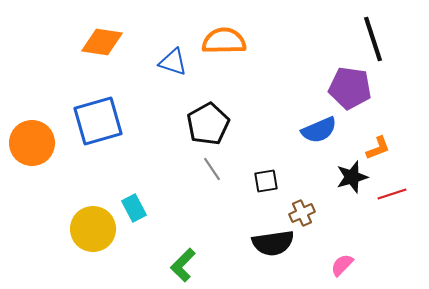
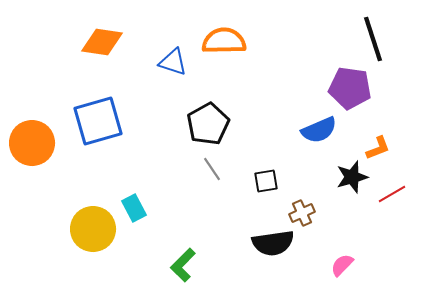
red line: rotated 12 degrees counterclockwise
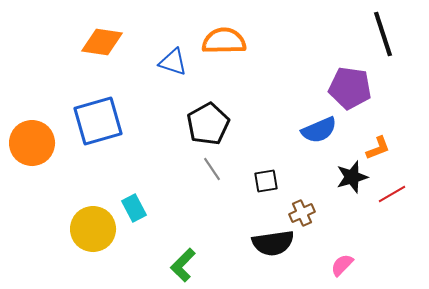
black line: moved 10 px right, 5 px up
